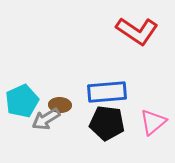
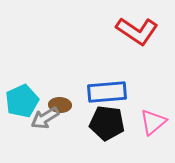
gray arrow: moved 1 px left, 1 px up
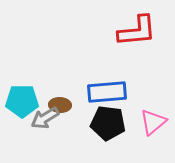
red L-shape: rotated 39 degrees counterclockwise
cyan pentagon: rotated 24 degrees clockwise
black pentagon: moved 1 px right
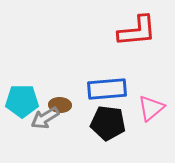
blue rectangle: moved 3 px up
pink triangle: moved 2 px left, 14 px up
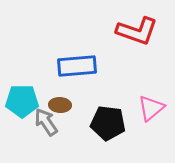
red L-shape: rotated 24 degrees clockwise
blue rectangle: moved 30 px left, 23 px up
gray arrow: moved 1 px right, 4 px down; rotated 88 degrees clockwise
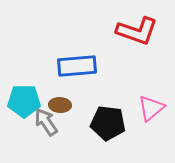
cyan pentagon: moved 2 px right
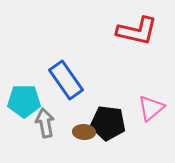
red L-shape: rotated 6 degrees counterclockwise
blue rectangle: moved 11 px left, 14 px down; rotated 60 degrees clockwise
brown ellipse: moved 24 px right, 27 px down
gray arrow: moved 1 px left, 1 px down; rotated 24 degrees clockwise
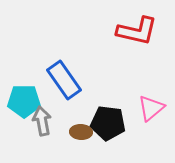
blue rectangle: moved 2 px left
gray arrow: moved 3 px left, 2 px up
brown ellipse: moved 3 px left
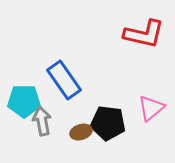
red L-shape: moved 7 px right, 3 px down
brown ellipse: rotated 20 degrees counterclockwise
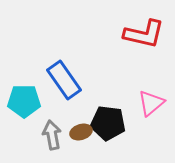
pink triangle: moved 5 px up
gray arrow: moved 10 px right, 14 px down
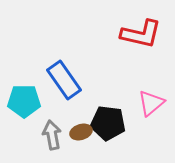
red L-shape: moved 3 px left
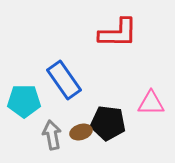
red L-shape: moved 23 px left, 1 px up; rotated 12 degrees counterclockwise
pink triangle: rotated 40 degrees clockwise
